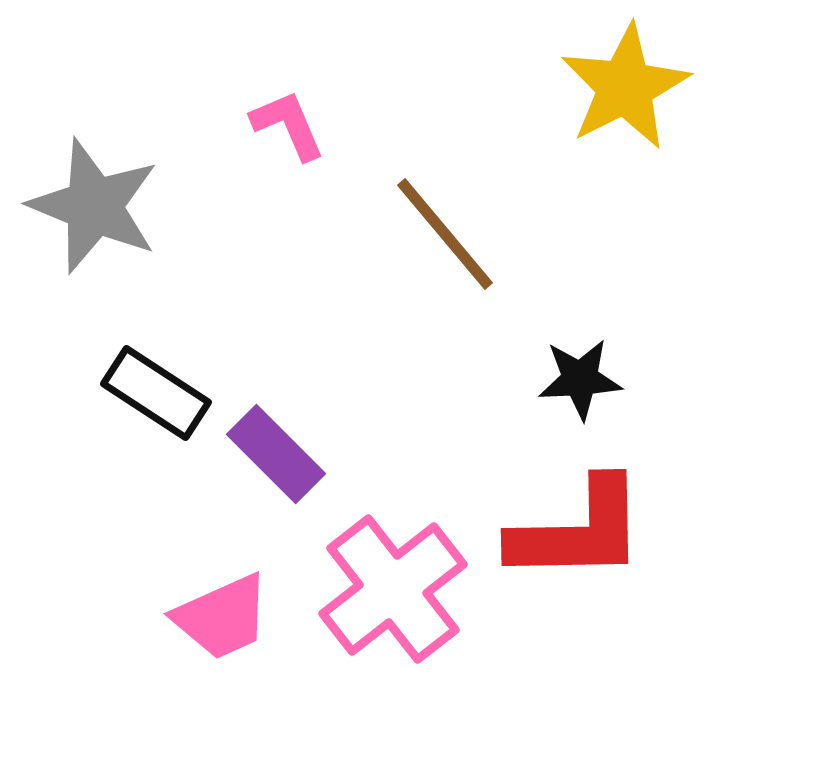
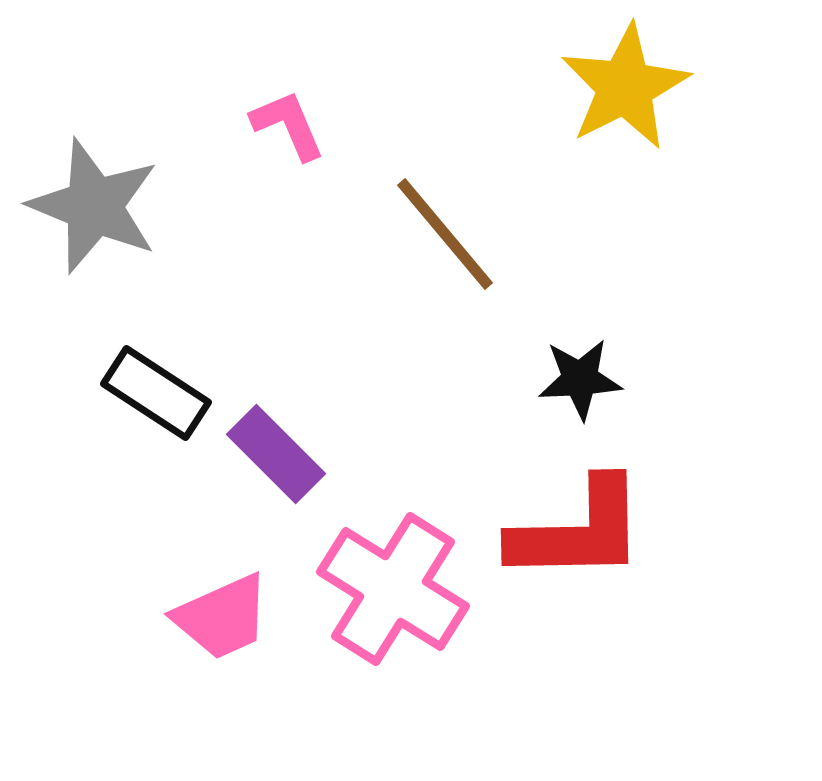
pink cross: rotated 20 degrees counterclockwise
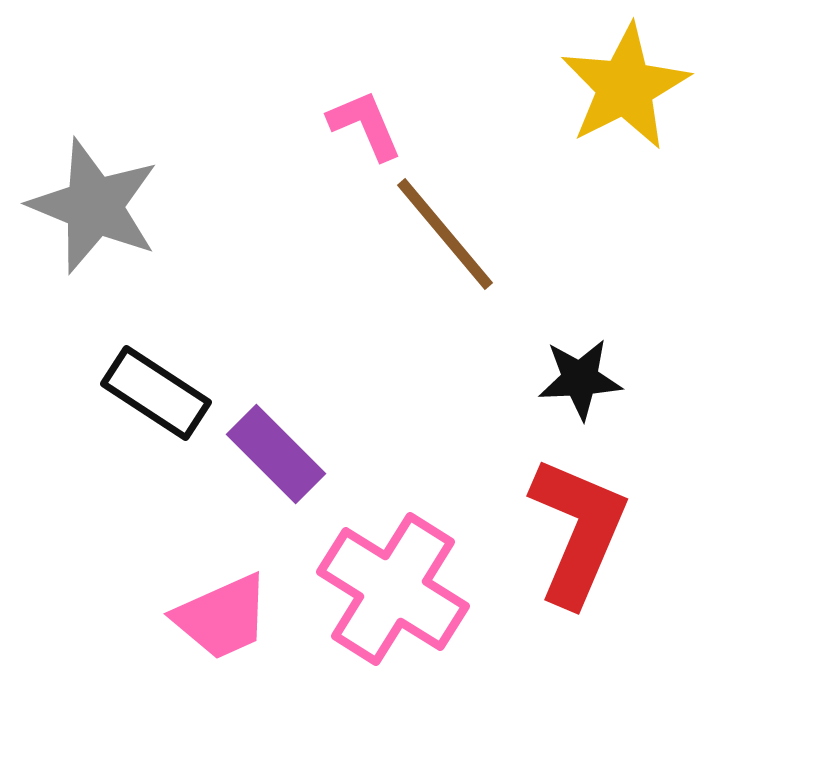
pink L-shape: moved 77 px right
red L-shape: rotated 66 degrees counterclockwise
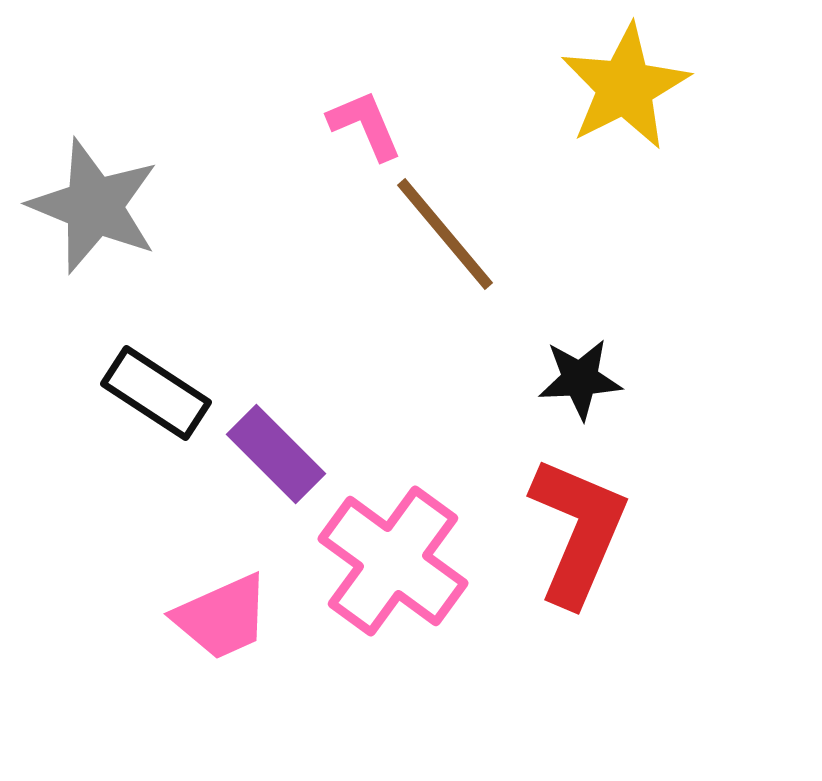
pink cross: moved 28 px up; rotated 4 degrees clockwise
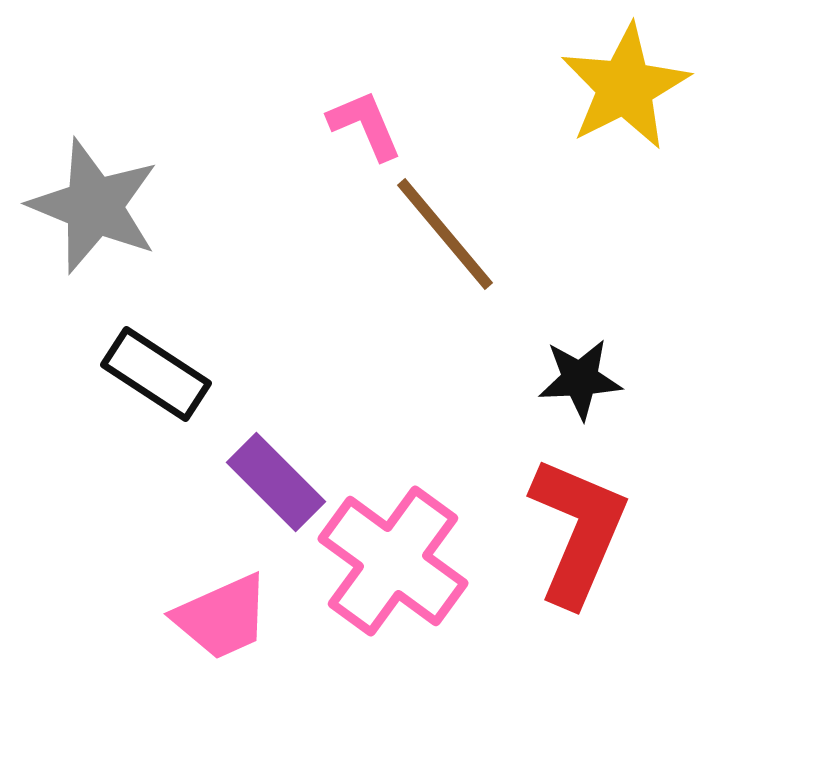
black rectangle: moved 19 px up
purple rectangle: moved 28 px down
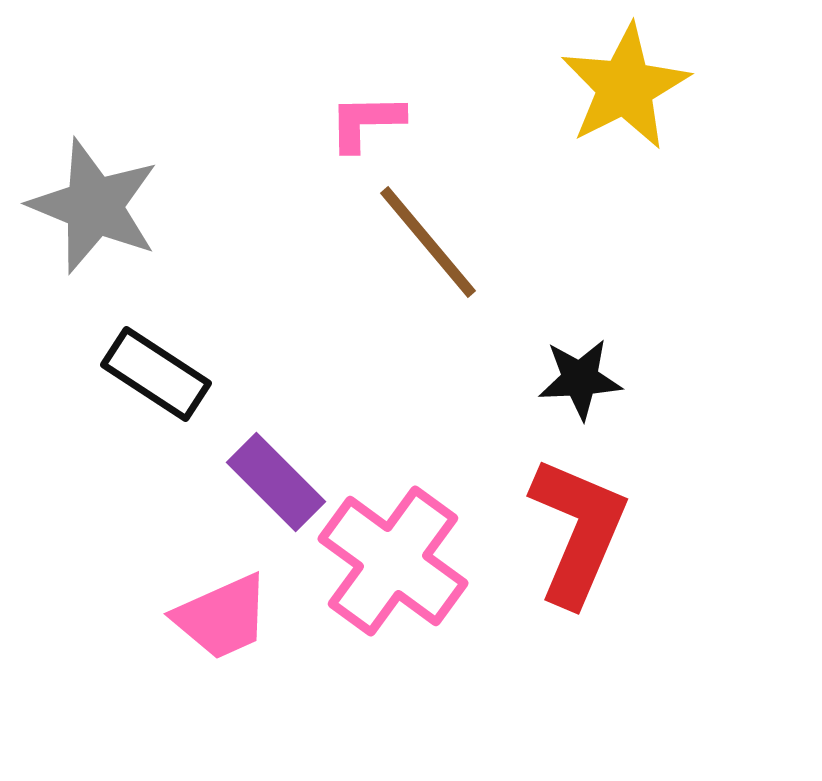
pink L-shape: moved 1 px right, 3 px up; rotated 68 degrees counterclockwise
brown line: moved 17 px left, 8 px down
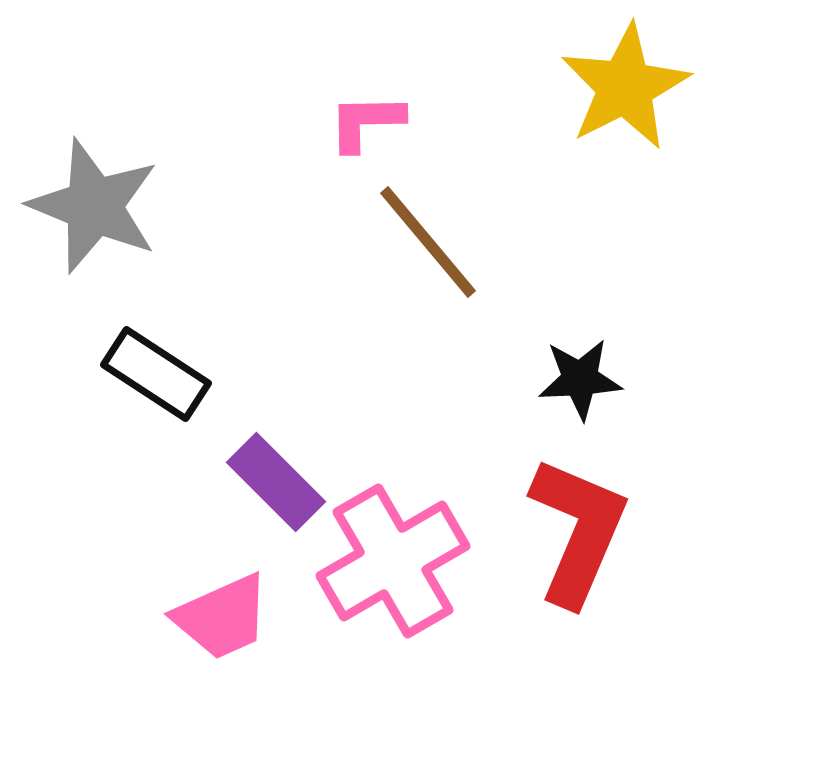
pink cross: rotated 24 degrees clockwise
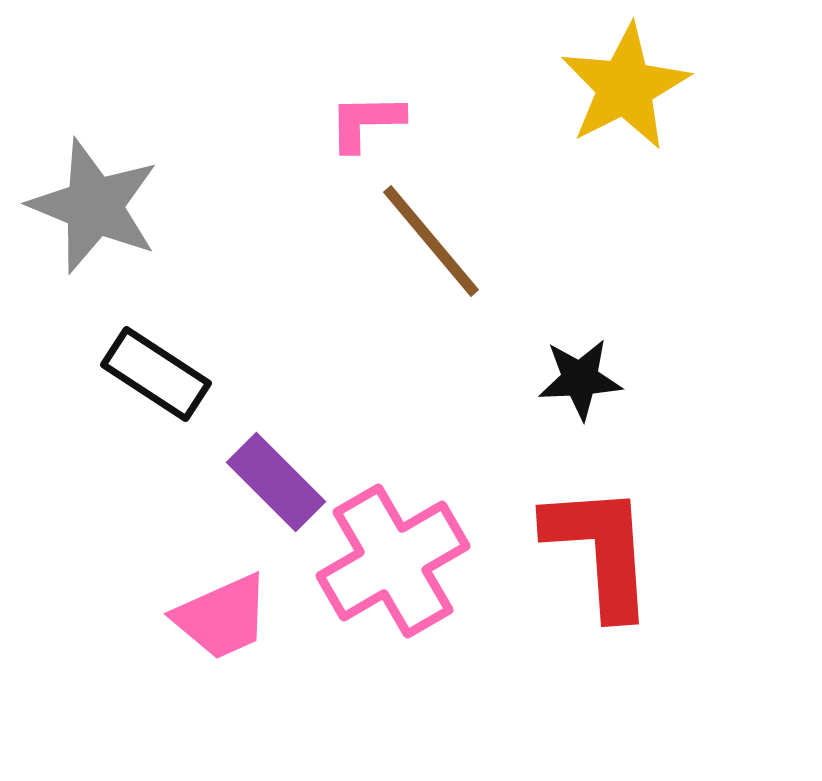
brown line: moved 3 px right, 1 px up
red L-shape: moved 22 px right, 19 px down; rotated 27 degrees counterclockwise
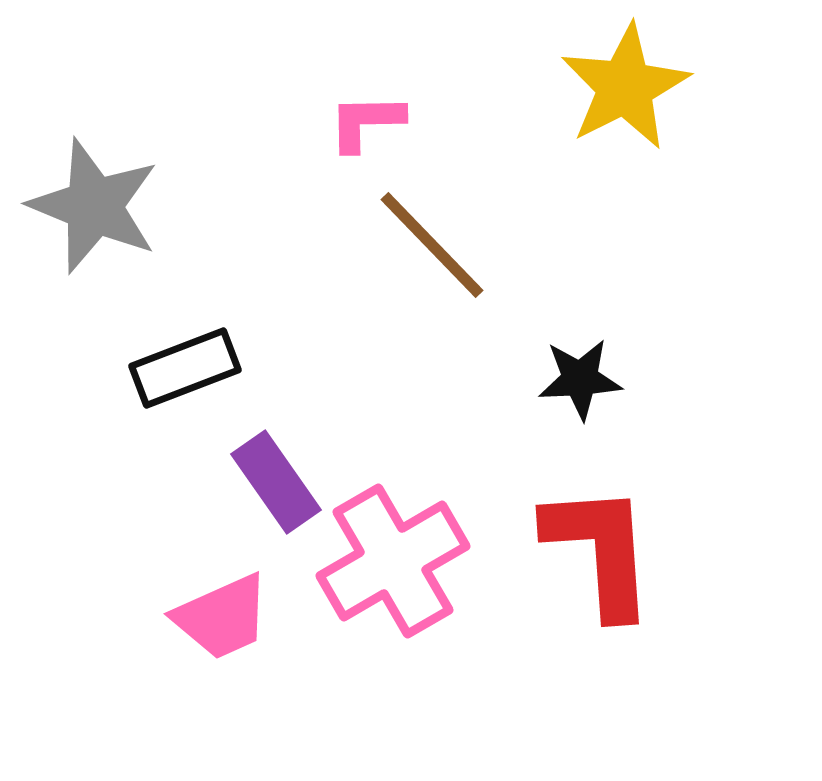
brown line: moved 1 px right, 4 px down; rotated 4 degrees counterclockwise
black rectangle: moved 29 px right, 6 px up; rotated 54 degrees counterclockwise
purple rectangle: rotated 10 degrees clockwise
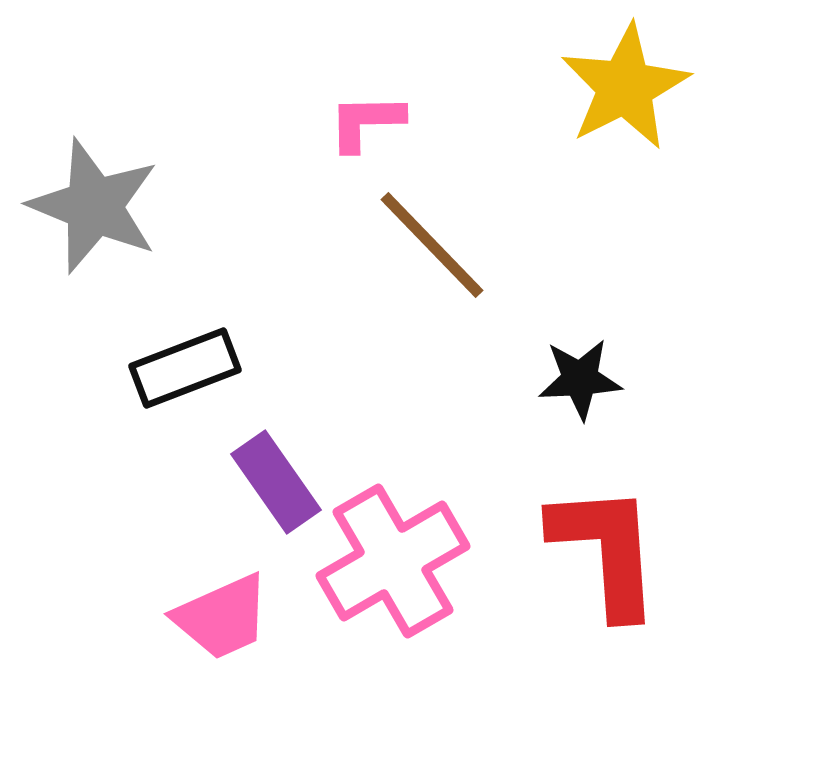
red L-shape: moved 6 px right
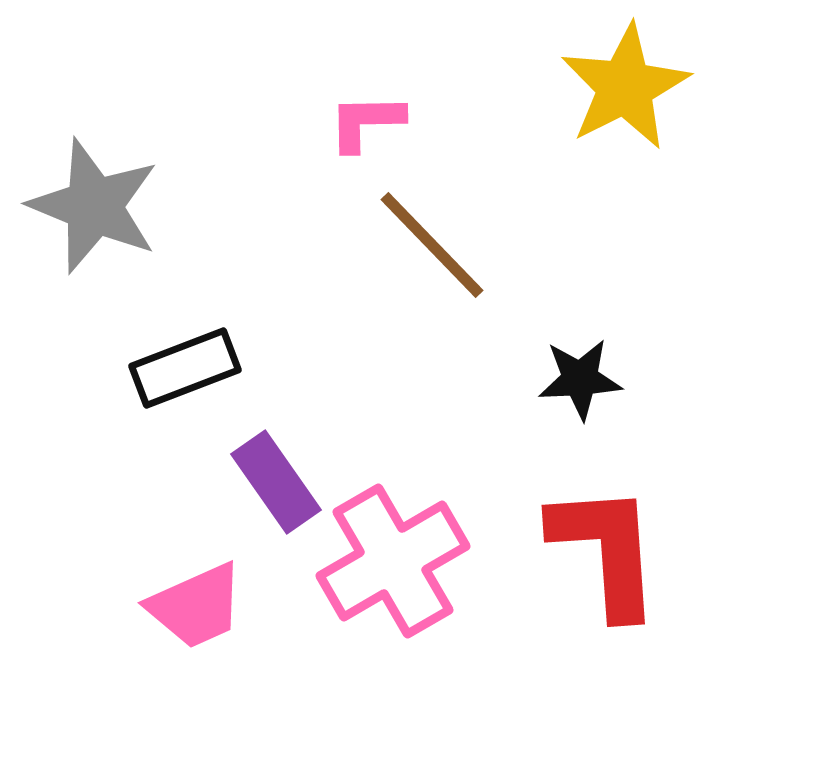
pink trapezoid: moved 26 px left, 11 px up
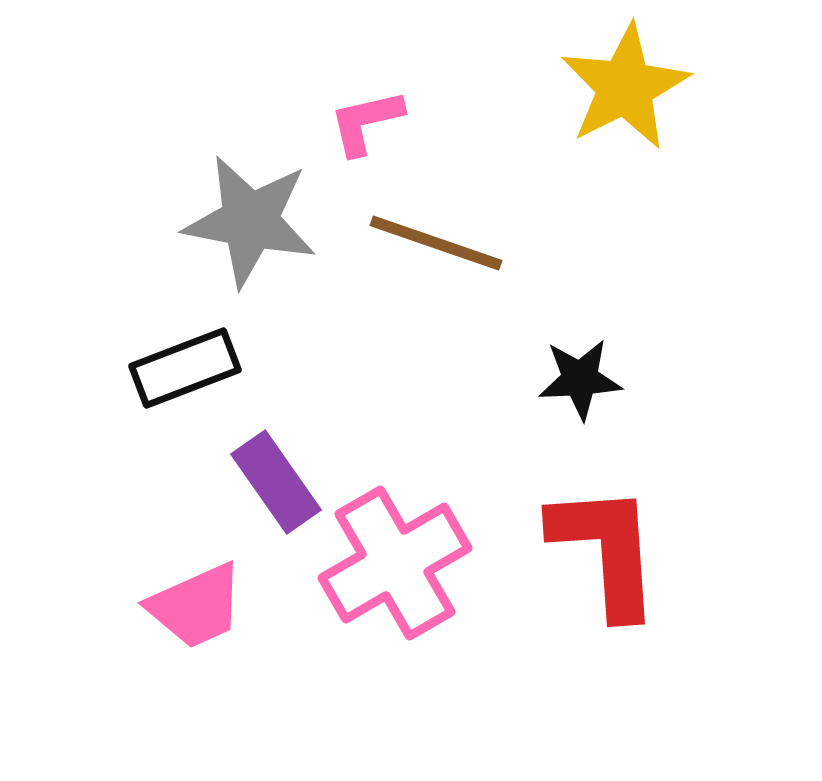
pink L-shape: rotated 12 degrees counterclockwise
gray star: moved 156 px right, 15 px down; rotated 11 degrees counterclockwise
brown line: moved 4 px right, 2 px up; rotated 27 degrees counterclockwise
pink cross: moved 2 px right, 2 px down
